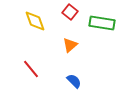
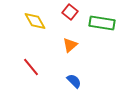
yellow diamond: rotated 10 degrees counterclockwise
red line: moved 2 px up
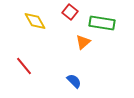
orange triangle: moved 13 px right, 3 px up
red line: moved 7 px left, 1 px up
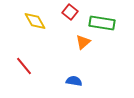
blue semicircle: rotated 35 degrees counterclockwise
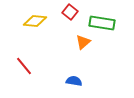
yellow diamond: rotated 55 degrees counterclockwise
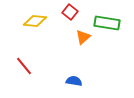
green rectangle: moved 5 px right
orange triangle: moved 5 px up
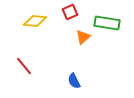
red square: rotated 28 degrees clockwise
blue semicircle: rotated 126 degrees counterclockwise
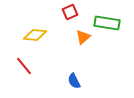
yellow diamond: moved 14 px down
